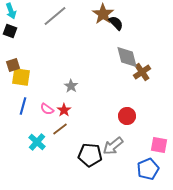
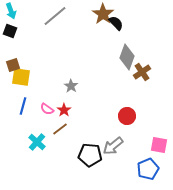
gray diamond: rotated 35 degrees clockwise
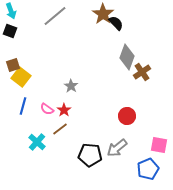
yellow square: rotated 30 degrees clockwise
gray arrow: moved 4 px right, 2 px down
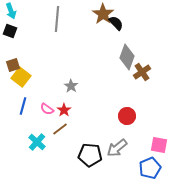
gray line: moved 2 px right, 3 px down; rotated 45 degrees counterclockwise
blue pentagon: moved 2 px right, 1 px up
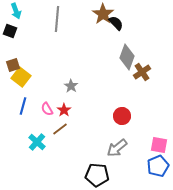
cyan arrow: moved 5 px right
pink semicircle: rotated 24 degrees clockwise
red circle: moved 5 px left
black pentagon: moved 7 px right, 20 px down
blue pentagon: moved 8 px right, 2 px up
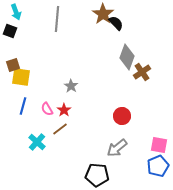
cyan arrow: moved 1 px down
yellow square: rotated 30 degrees counterclockwise
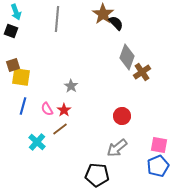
black square: moved 1 px right
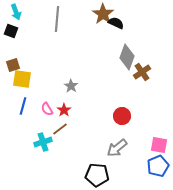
black semicircle: rotated 21 degrees counterclockwise
yellow square: moved 1 px right, 2 px down
cyan cross: moved 6 px right; rotated 30 degrees clockwise
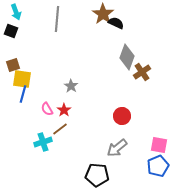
blue line: moved 12 px up
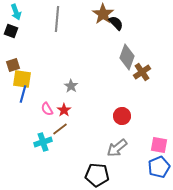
black semicircle: rotated 21 degrees clockwise
blue pentagon: moved 1 px right, 1 px down
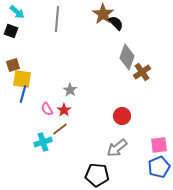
cyan arrow: moved 1 px right; rotated 28 degrees counterclockwise
gray star: moved 1 px left, 4 px down
pink square: rotated 18 degrees counterclockwise
